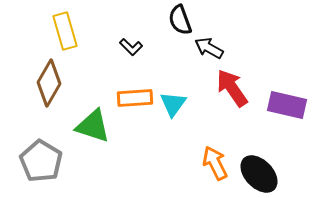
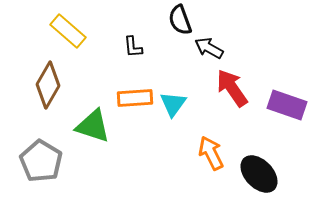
yellow rectangle: moved 3 px right; rotated 33 degrees counterclockwise
black L-shape: moved 2 px right; rotated 40 degrees clockwise
brown diamond: moved 1 px left, 2 px down
purple rectangle: rotated 6 degrees clockwise
orange arrow: moved 4 px left, 10 px up
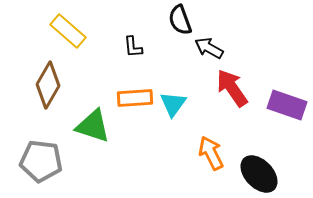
gray pentagon: rotated 24 degrees counterclockwise
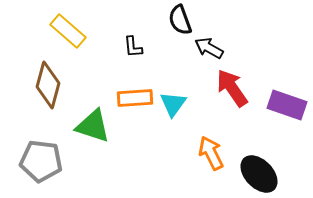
brown diamond: rotated 15 degrees counterclockwise
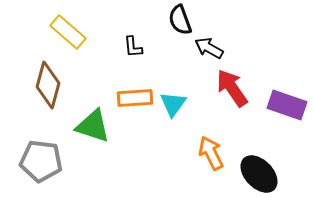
yellow rectangle: moved 1 px down
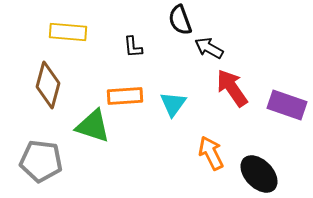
yellow rectangle: rotated 36 degrees counterclockwise
orange rectangle: moved 10 px left, 2 px up
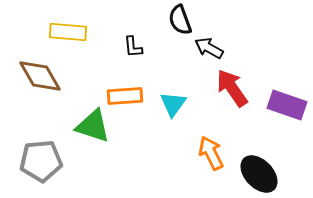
brown diamond: moved 8 px left, 9 px up; rotated 45 degrees counterclockwise
gray pentagon: rotated 12 degrees counterclockwise
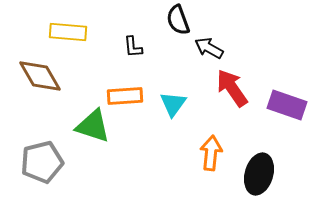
black semicircle: moved 2 px left
orange arrow: rotated 32 degrees clockwise
gray pentagon: moved 1 px right, 1 px down; rotated 9 degrees counterclockwise
black ellipse: rotated 60 degrees clockwise
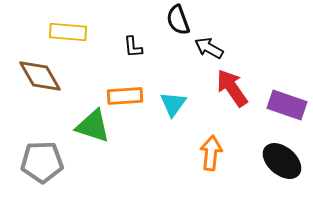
gray pentagon: rotated 12 degrees clockwise
black ellipse: moved 23 px right, 13 px up; rotated 66 degrees counterclockwise
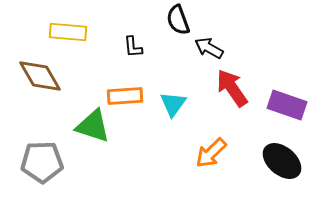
orange arrow: rotated 140 degrees counterclockwise
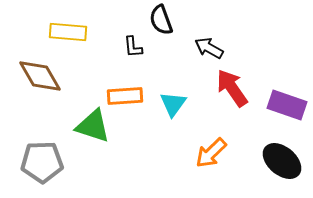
black semicircle: moved 17 px left
